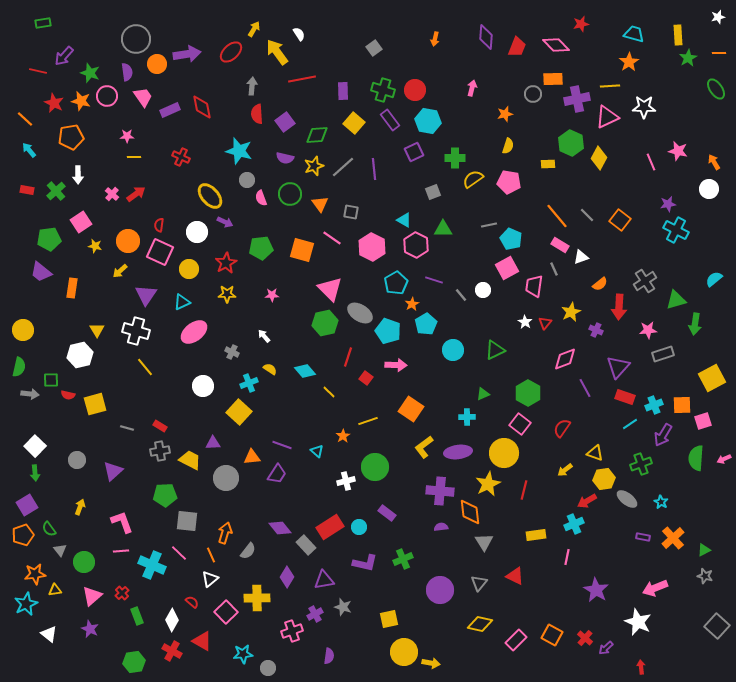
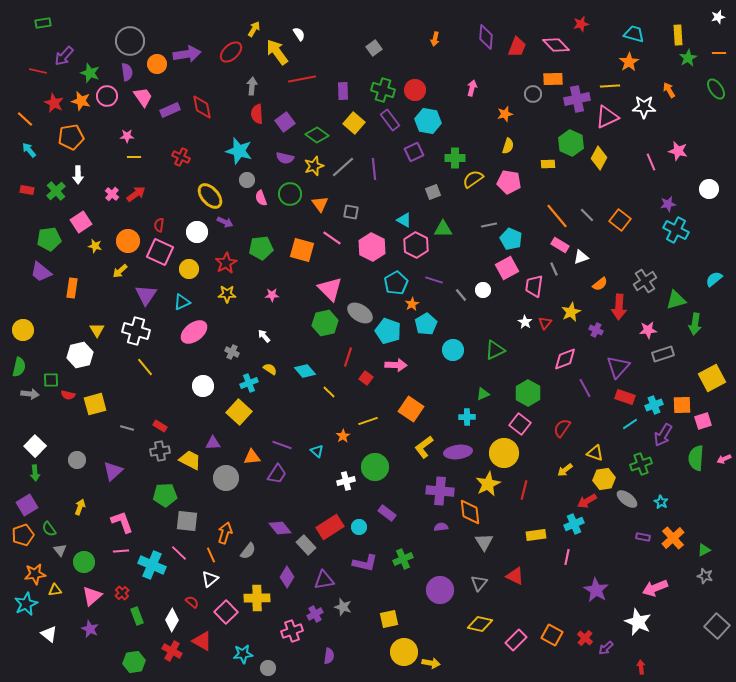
gray circle at (136, 39): moved 6 px left, 2 px down
green diamond at (317, 135): rotated 40 degrees clockwise
orange arrow at (714, 162): moved 45 px left, 72 px up
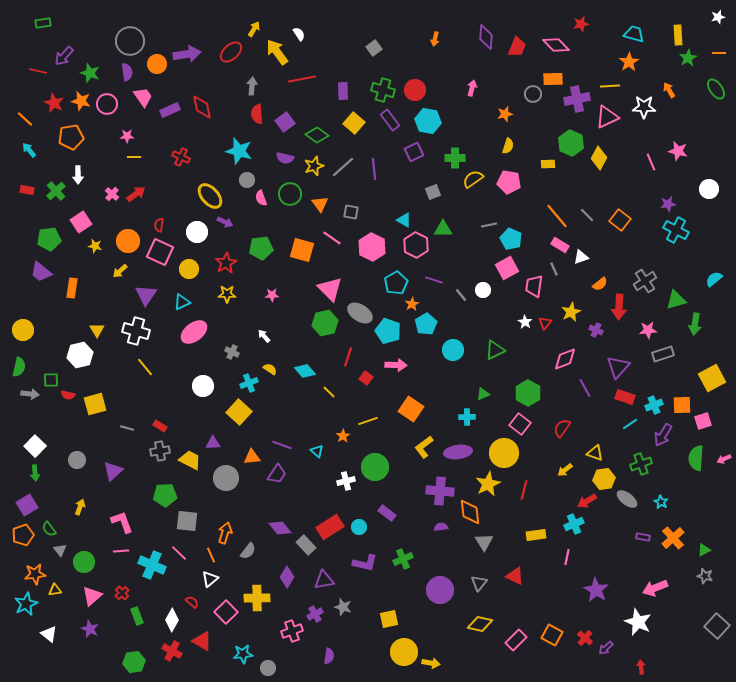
pink circle at (107, 96): moved 8 px down
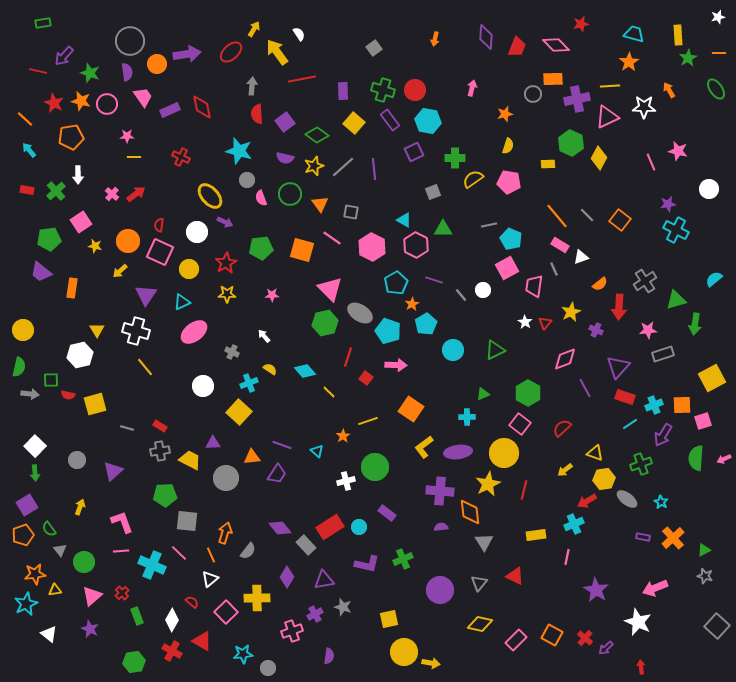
red semicircle at (562, 428): rotated 12 degrees clockwise
purple L-shape at (365, 563): moved 2 px right, 1 px down
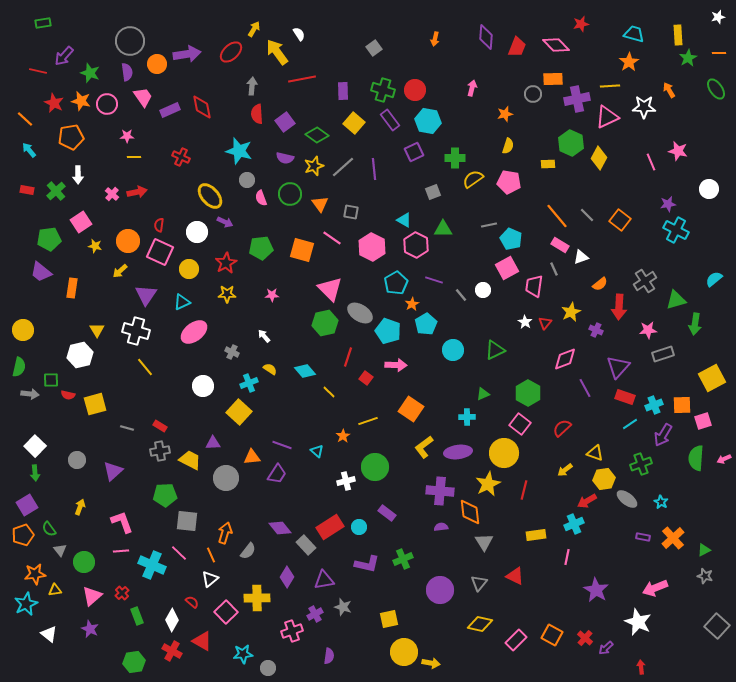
red arrow at (136, 194): moved 1 px right, 2 px up; rotated 24 degrees clockwise
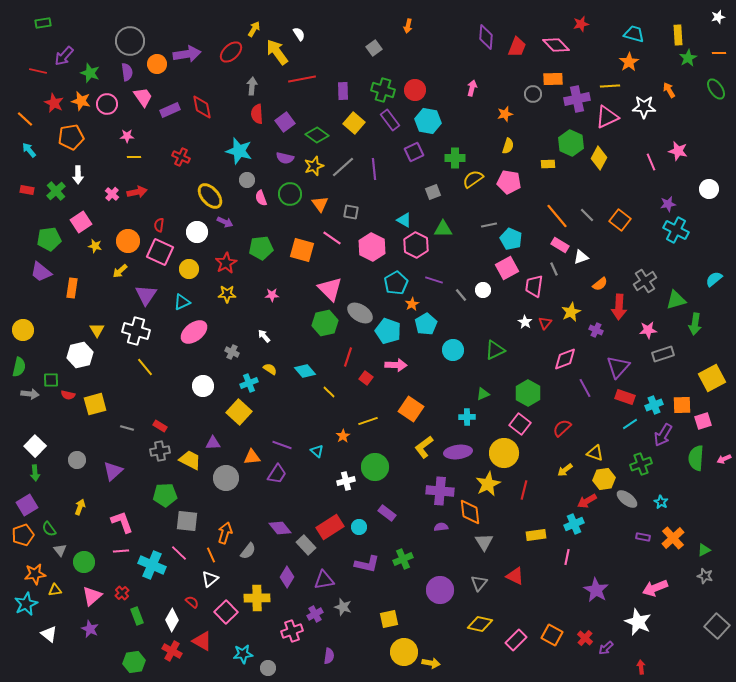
orange arrow at (435, 39): moved 27 px left, 13 px up
